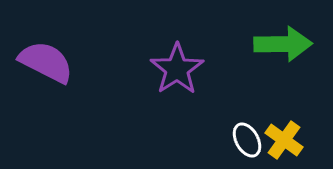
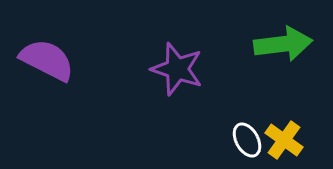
green arrow: rotated 6 degrees counterclockwise
purple semicircle: moved 1 px right, 2 px up
purple star: rotated 20 degrees counterclockwise
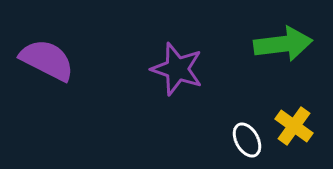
yellow cross: moved 10 px right, 14 px up
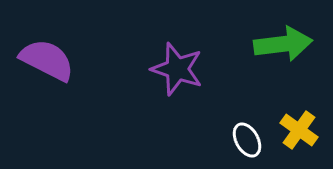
yellow cross: moved 5 px right, 4 px down
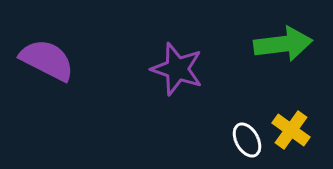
yellow cross: moved 8 px left
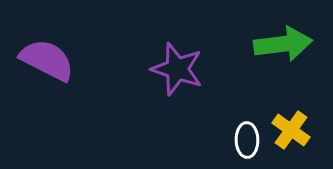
white ellipse: rotated 28 degrees clockwise
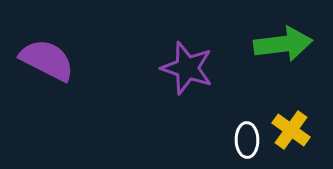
purple star: moved 10 px right, 1 px up
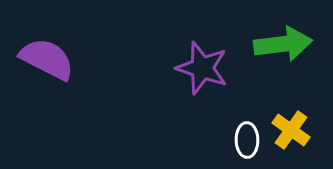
purple semicircle: moved 1 px up
purple star: moved 15 px right
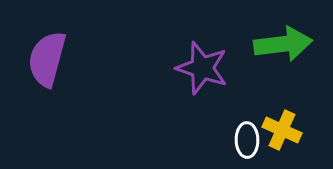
purple semicircle: rotated 102 degrees counterclockwise
yellow cross: moved 9 px left; rotated 12 degrees counterclockwise
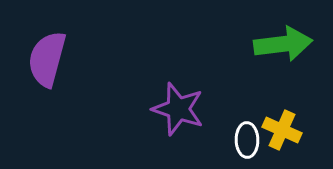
purple star: moved 24 px left, 41 px down
